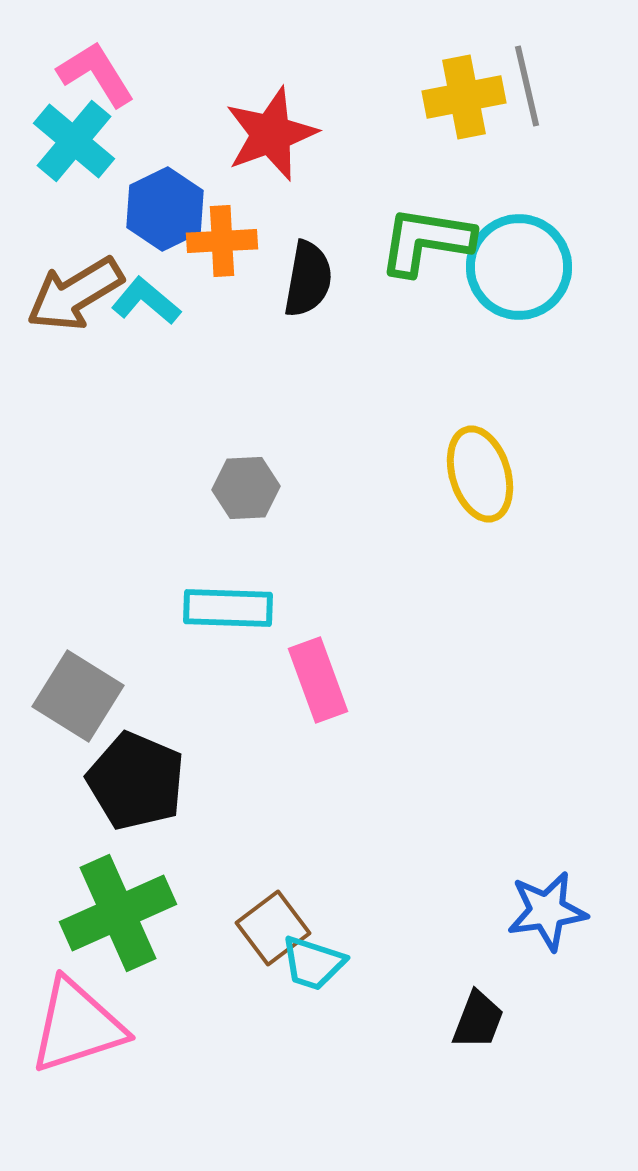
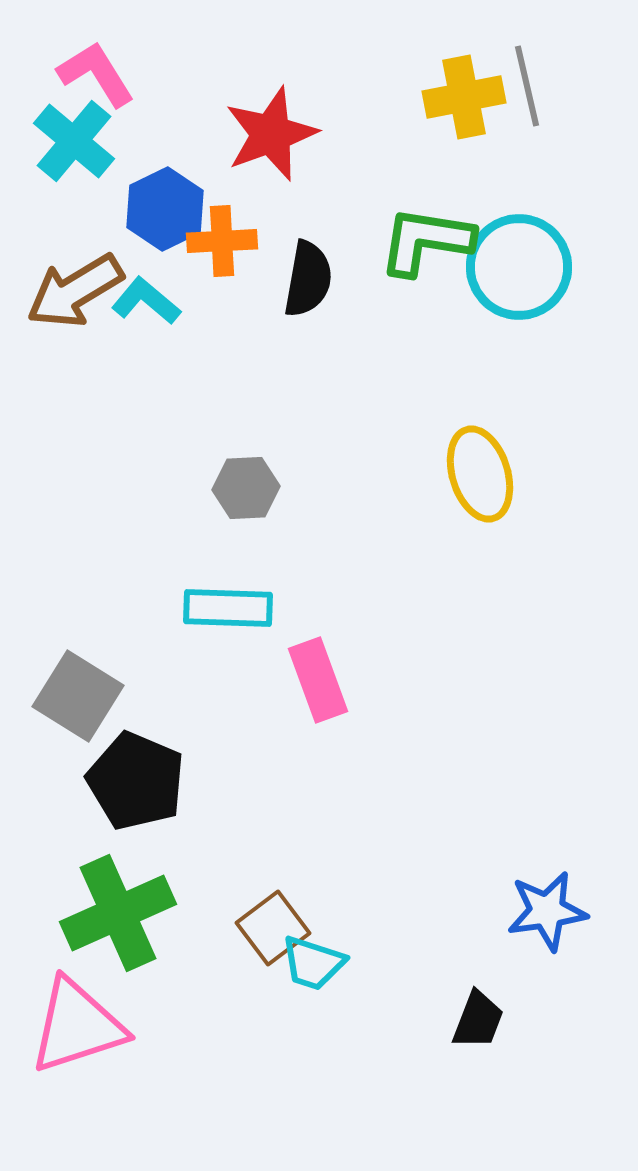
brown arrow: moved 3 px up
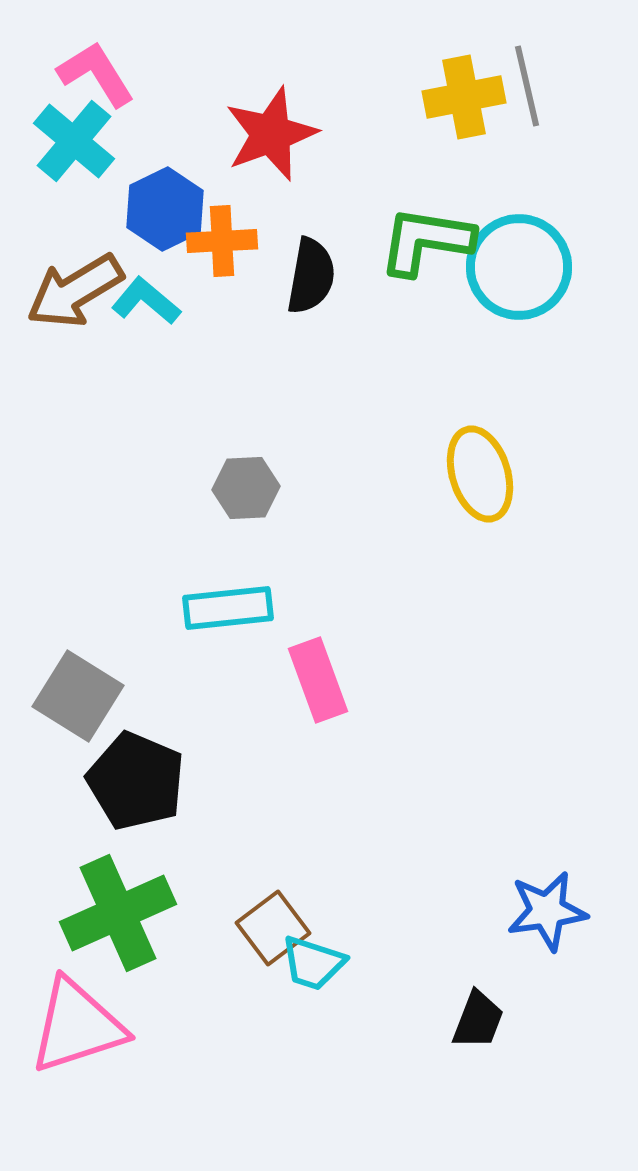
black semicircle: moved 3 px right, 3 px up
cyan rectangle: rotated 8 degrees counterclockwise
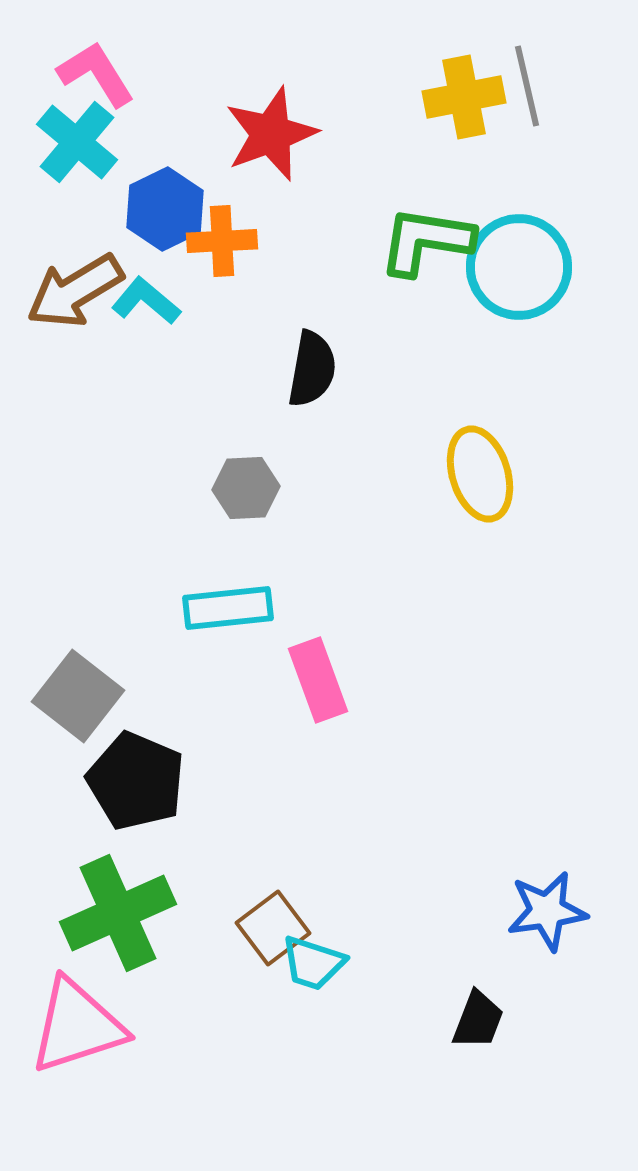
cyan cross: moved 3 px right, 1 px down
black semicircle: moved 1 px right, 93 px down
gray square: rotated 6 degrees clockwise
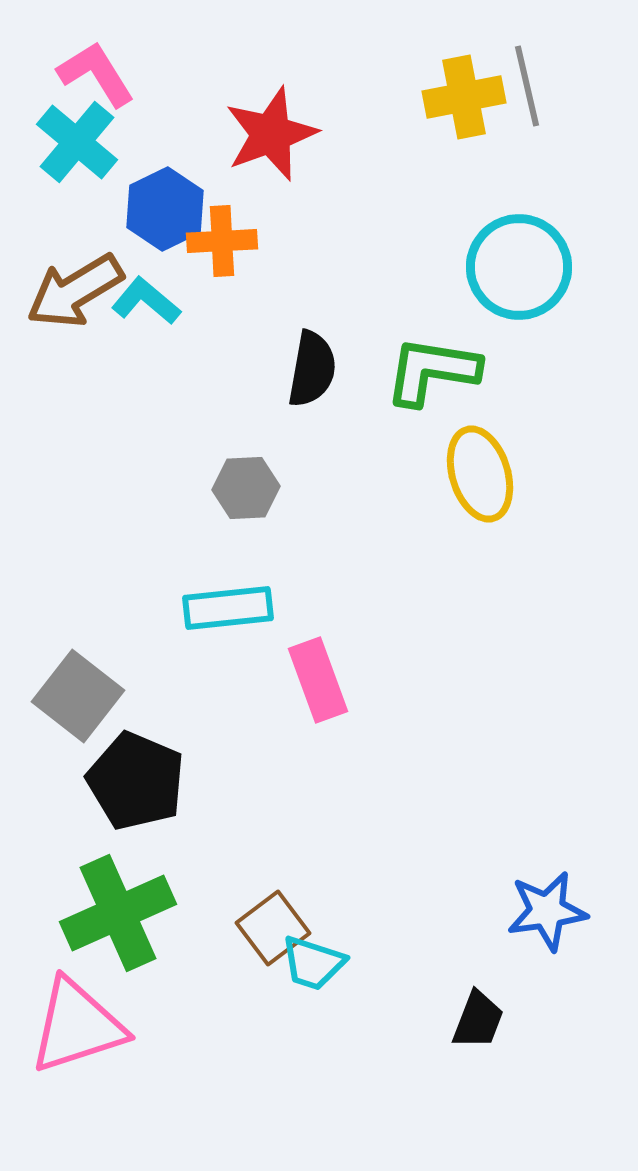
green L-shape: moved 6 px right, 130 px down
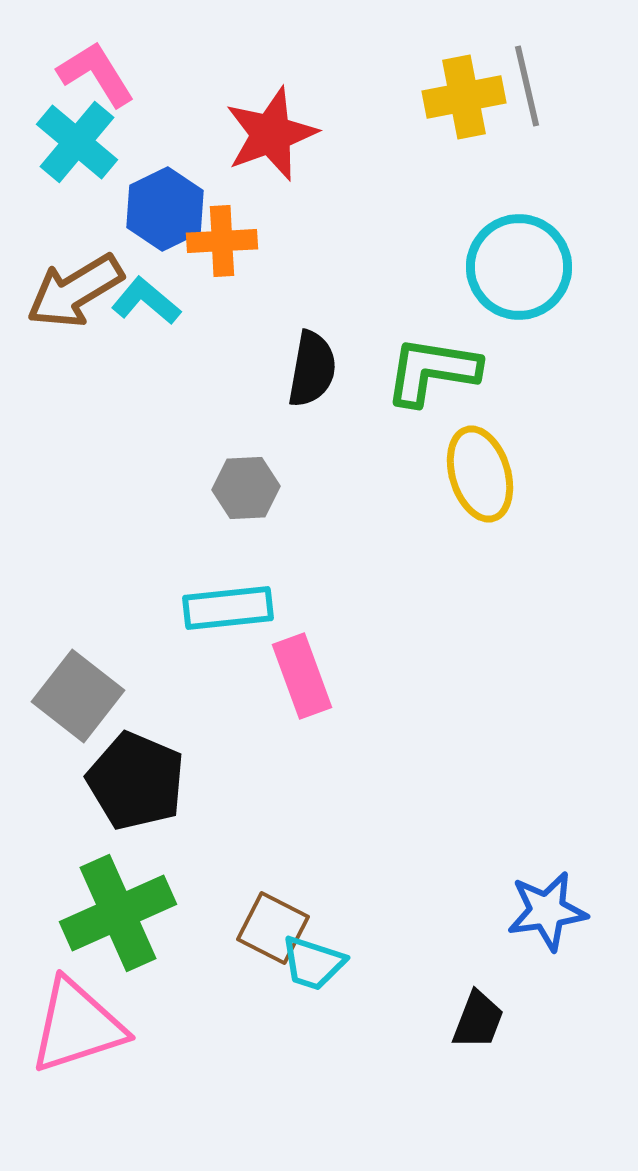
pink rectangle: moved 16 px left, 4 px up
brown square: rotated 26 degrees counterclockwise
